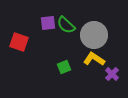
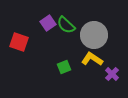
purple square: rotated 28 degrees counterclockwise
yellow L-shape: moved 2 px left
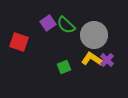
purple cross: moved 5 px left, 14 px up
